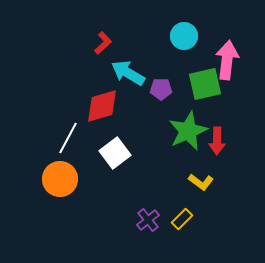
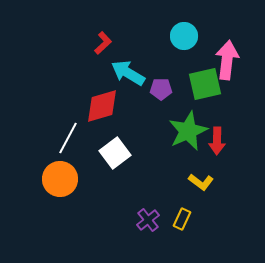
yellow rectangle: rotated 20 degrees counterclockwise
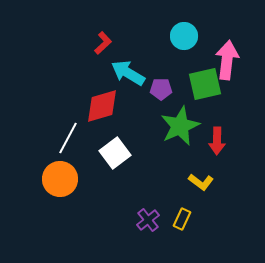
green star: moved 8 px left, 5 px up
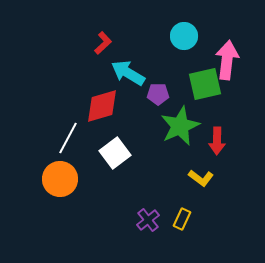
purple pentagon: moved 3 px left, 5 px down
yellow L-shape: moved 4 px up
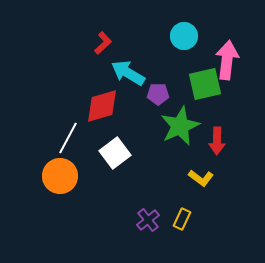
orange circle: moved 3 px up
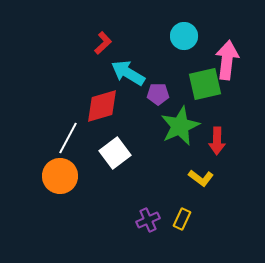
purple cross: rotated 15 degrees clockwise
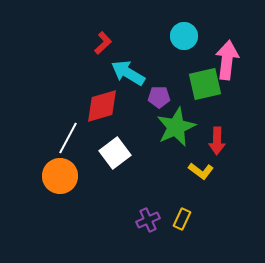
purple pentagon: moved 1 px right, 3 px down
green star: moved 4 px left, 1 px down
yellow L-shape: moved 7 px up
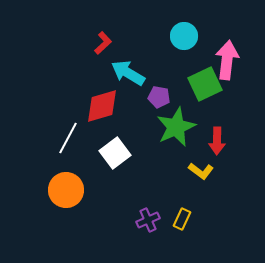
green square: rotated 12 degrees counterclockwise
purple pentagon: rotated 10 degrees clockwise
orange circle: moved 6 px right, 14 px down
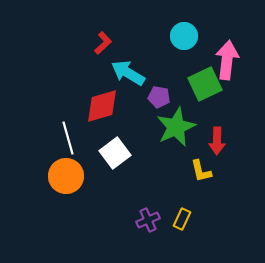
white line: rotated 44 degrees counterclockwise
yellow L-shape: rotated 40 degrees clockwise
orange circle: moved 14 px up
